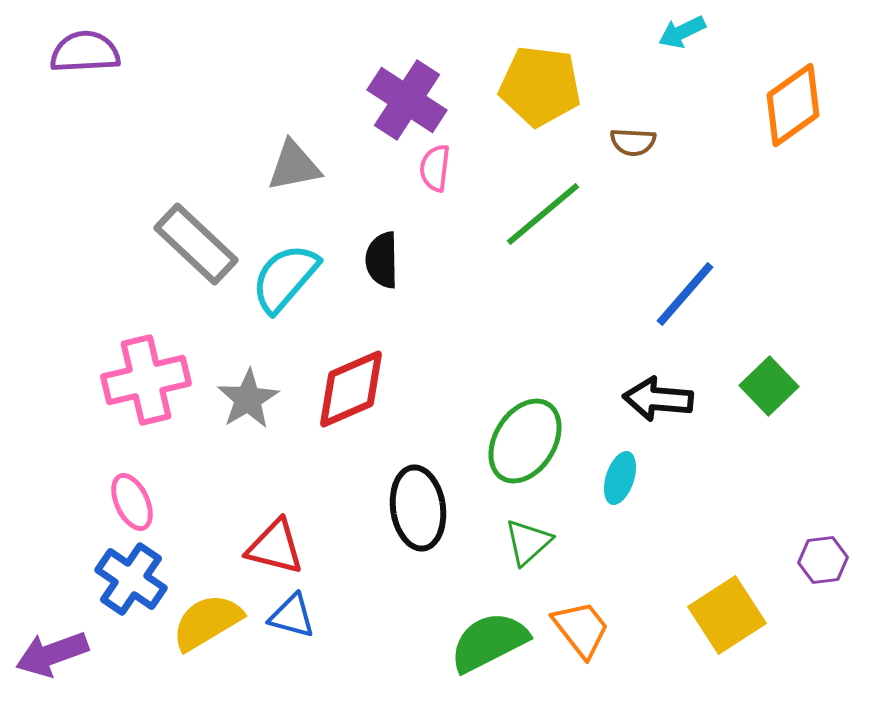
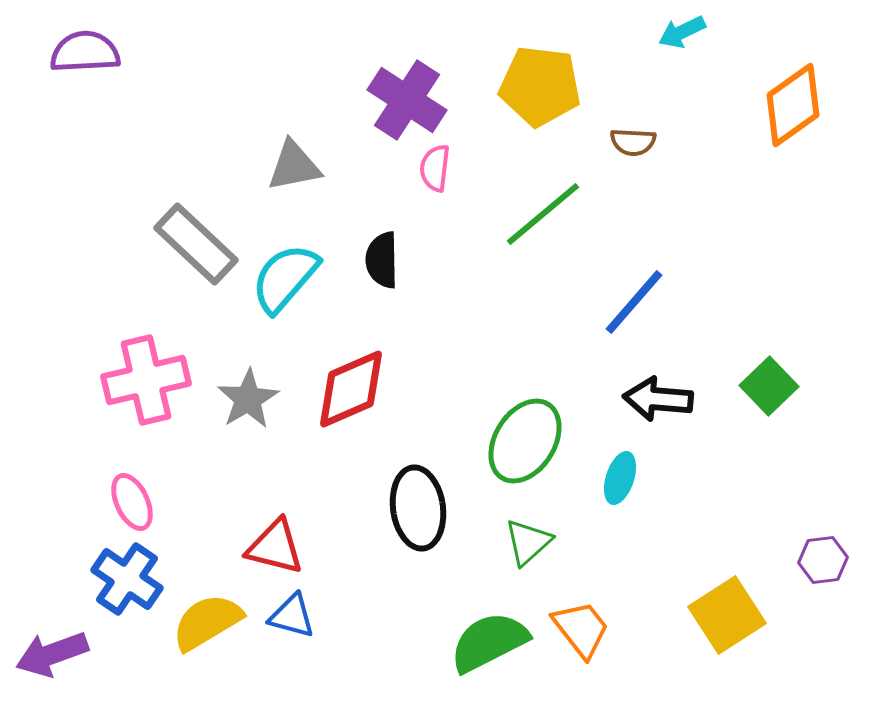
blue line: moved 51 px left, 8 px down
blue cross: moved 4 px left
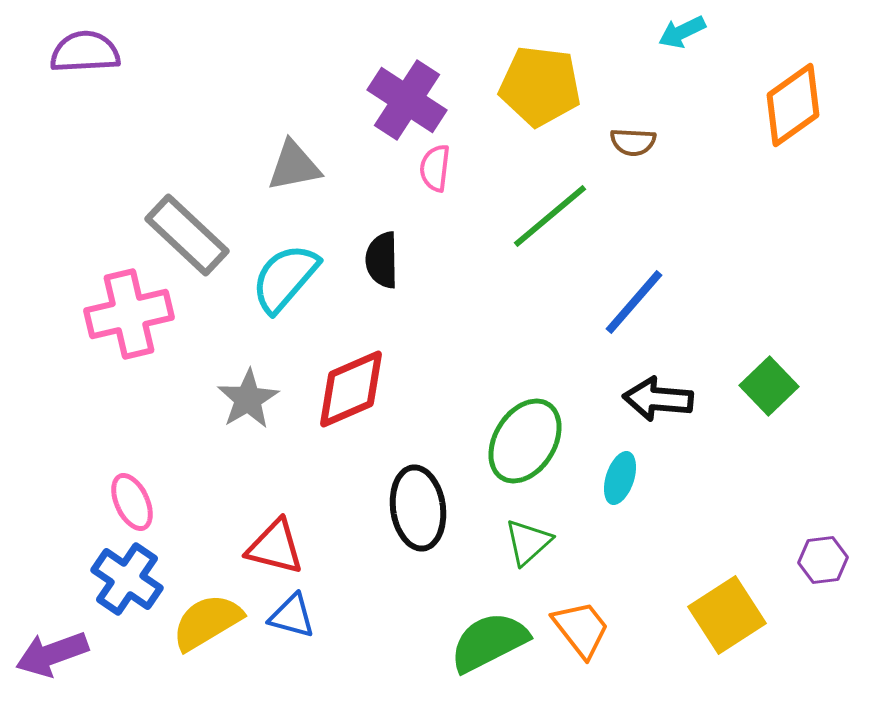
green line: moved 7 px right, 2 px down
gray rectangle: moved 9 px left, 9 px up
pink cross: moved 17 px left, 66 px up
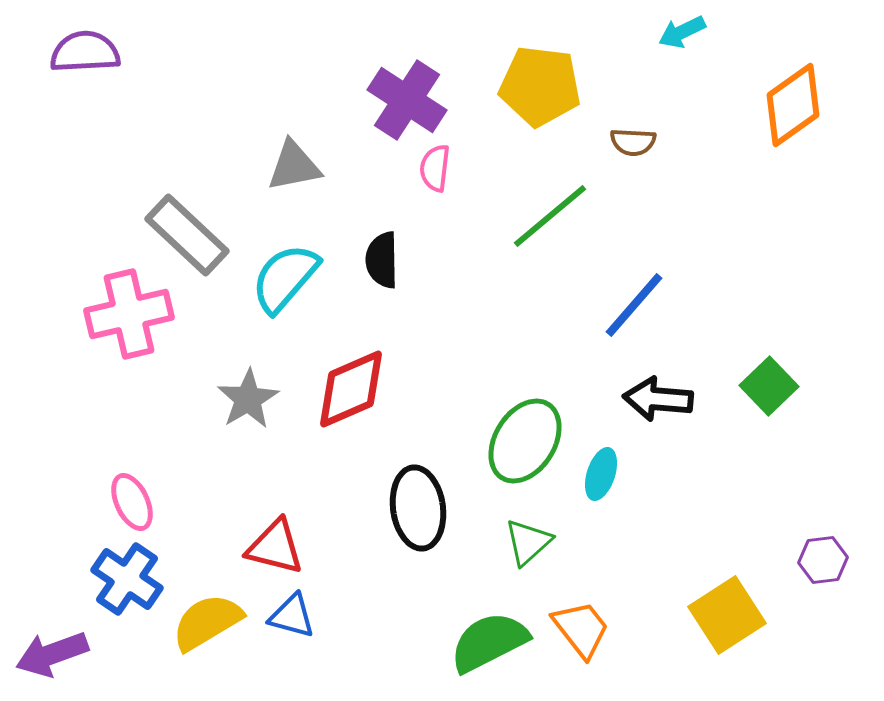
blue line: moved 3 px down
cyan ellipse: moved 19 px left, 4 px up
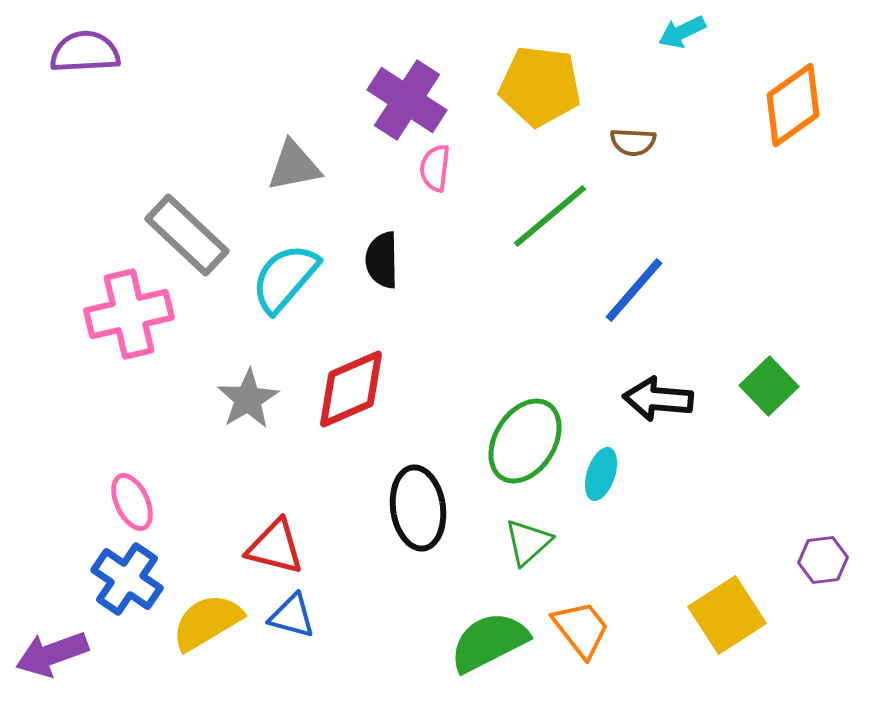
blue line: moved 15 px up
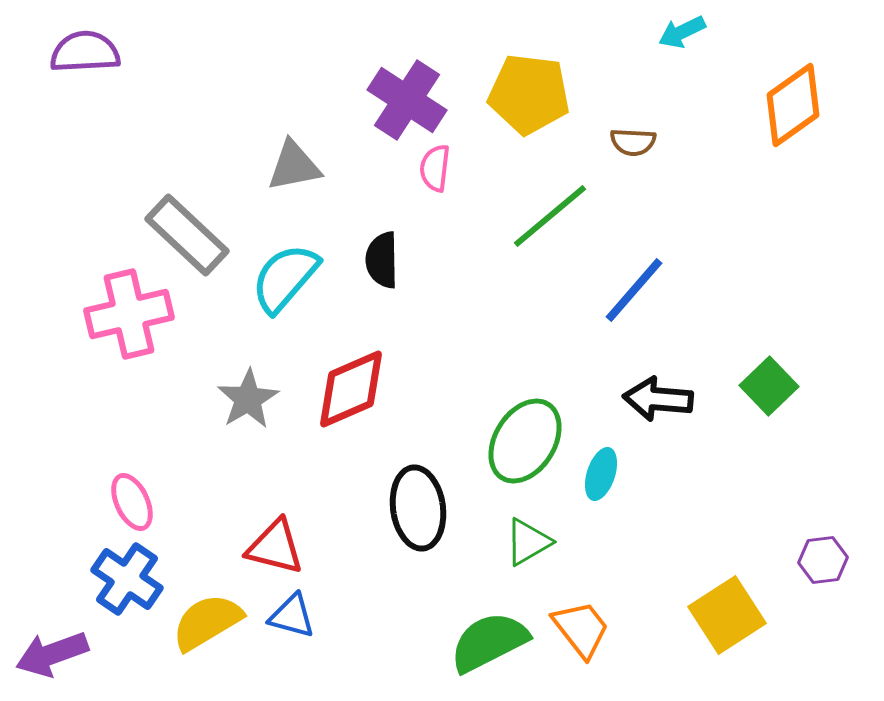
yellow pentagon: moved 11 px left, 8 px down
green triangle: rotated 12 degrees clockwise
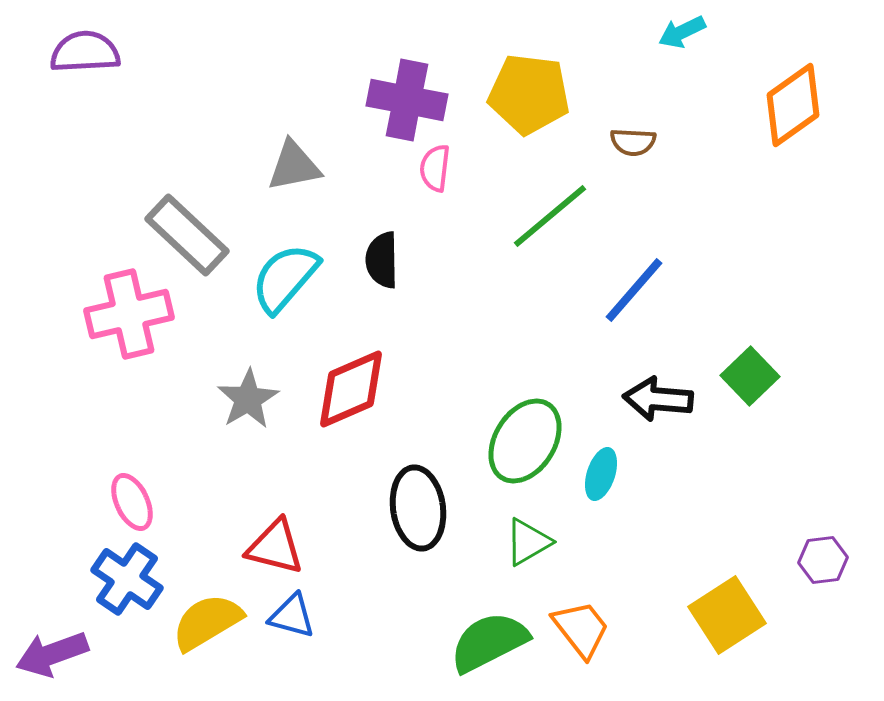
purple cross: rotated 22 degrees counterclockwise
green square: moved 19 px left, 10 px up
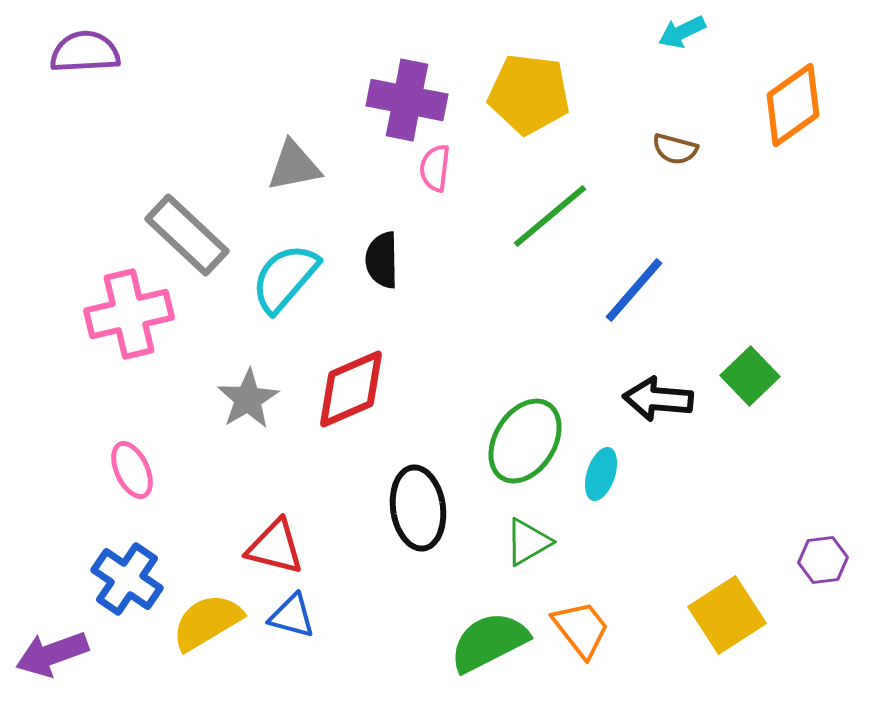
brown semicircle: moved 42 px right, 7 px down; rotated 12 degrees clockwise
pink ellipse: moved 32 px up
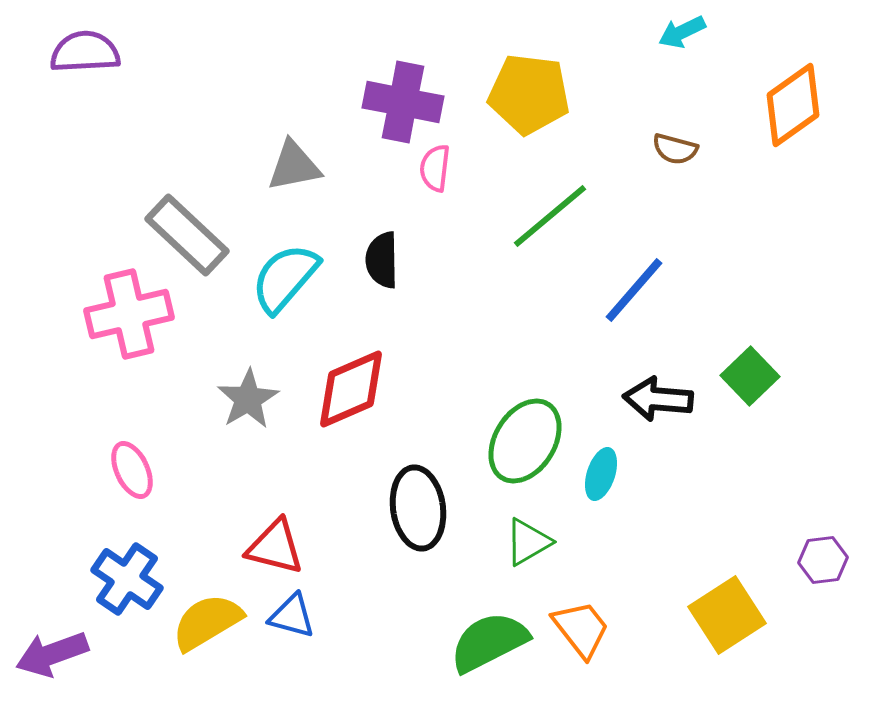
purple cross: moved 4 px left, 2 px down
